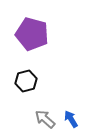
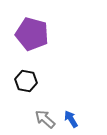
black hexagon: rotated 25 degrees clockwise
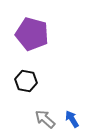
blue arrow: moved 1 px right
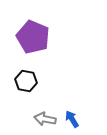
purple pentagon: moved 1 px right, 3 px down; rotated 8 degrees clockwise
gray arrow: rotated 30 degrees counterclockwise
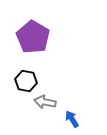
purple pentagon: rotated 8 degrees clockwise
gray arrow: moved 17 px up
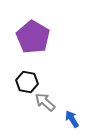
black hexagon: moved 1 px right, 1 px down
gray arrow: rotated 30 degrees clockwise
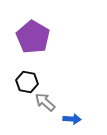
blue arrow: rotated 126 degrees clockwise
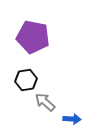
purple pentagon: rotated 20 degrees counterclockwise
black hexagon: moved 1 px left, 2 px up; rotated 20 degrees counterclockwise
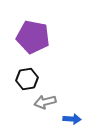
black hexagon: moved 1 px right, 1 px up
gray arrow: rotated 55 degrees counterclockwise
